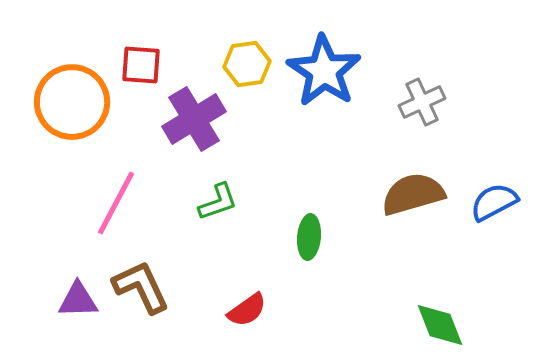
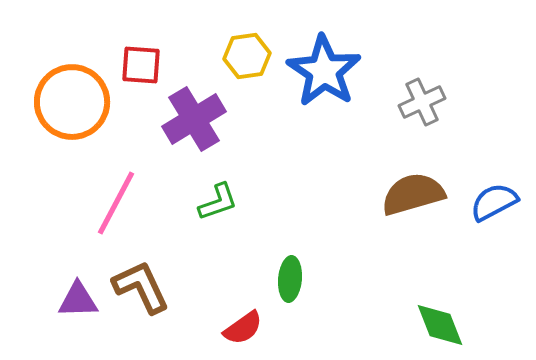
yellow hexagon: moved 8 px up
green ellipse: moved 19 px left, 42 px down
red semicircle: moved 4 px left, 18 px down
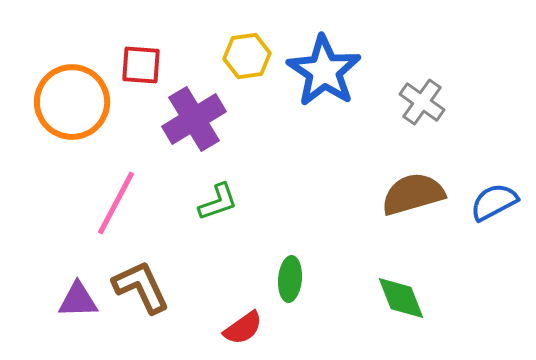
gray cross: rotated 30 degrees counterclockwise
green diamond: moved 39 px left, 27 px up
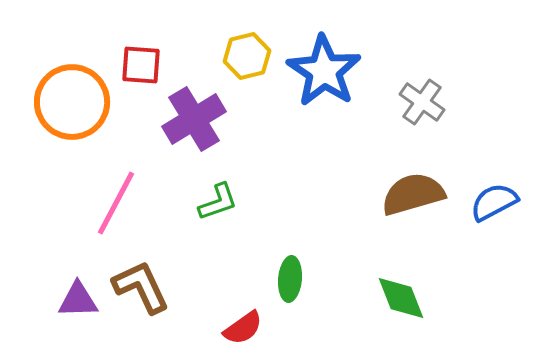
yellow hexagon: rotated 6 degrees counterclockwise
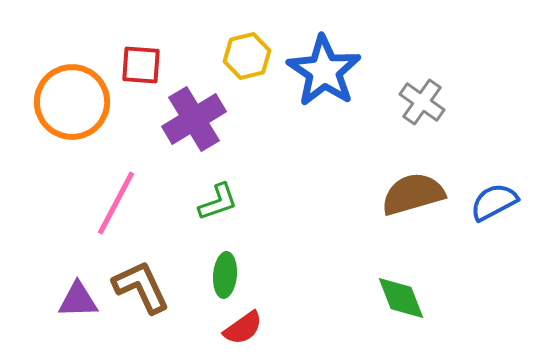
green ellipse: moved 65 px left, 4 px up
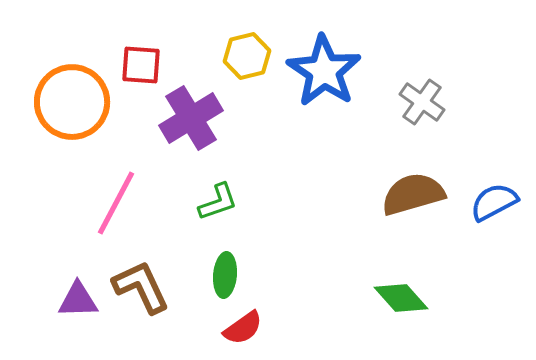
purple cross: moved 3 px left, 1 px up
green diamond: rotated 20 degrees counterclockwise
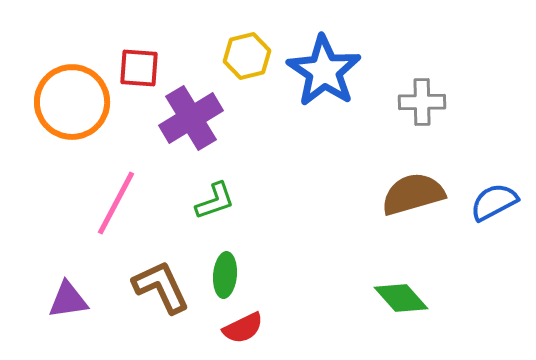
red square: moved 2 px left, 3 px down
gray cross: rotated 36 degrees counterclockwise
green L-shape: moved 3 px left, 1 px up
brown L-shape: moved 20 px right
purple triangle: moved 10 px left; rotated 6 degrees counterclockwise
red semicircle: rotated 9 degrees clockwise
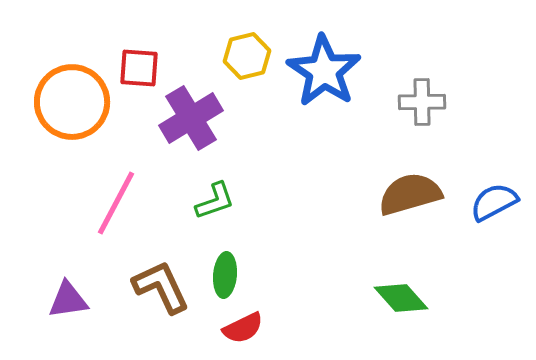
brown semicircle: moved 3 px left
